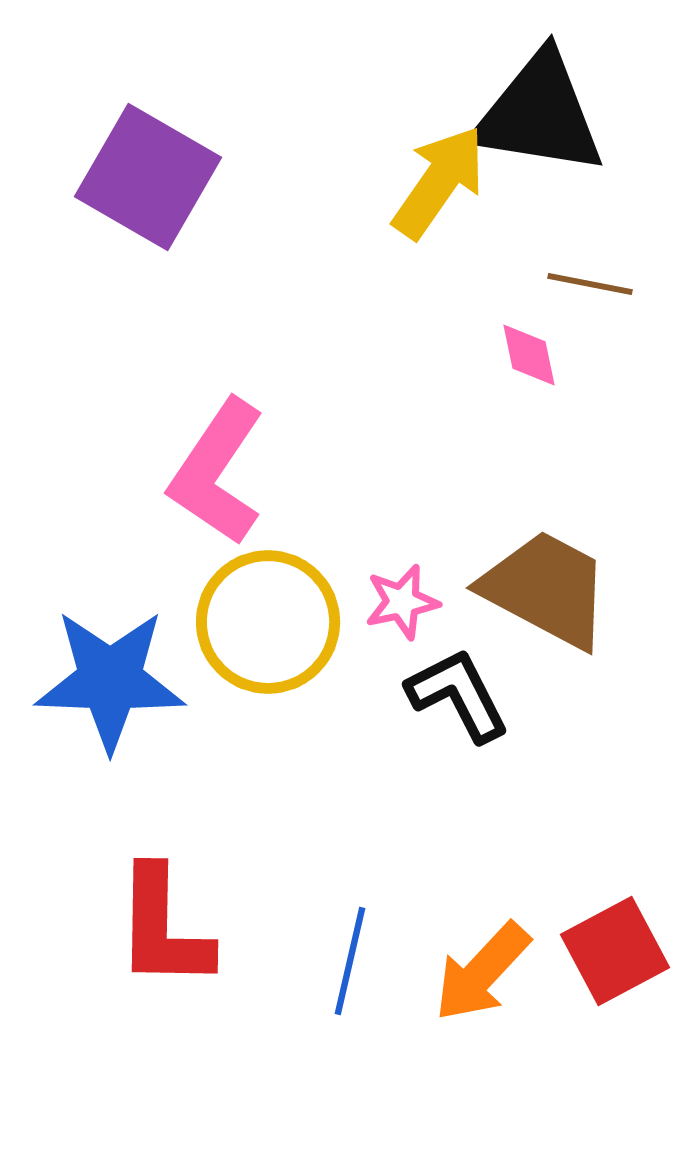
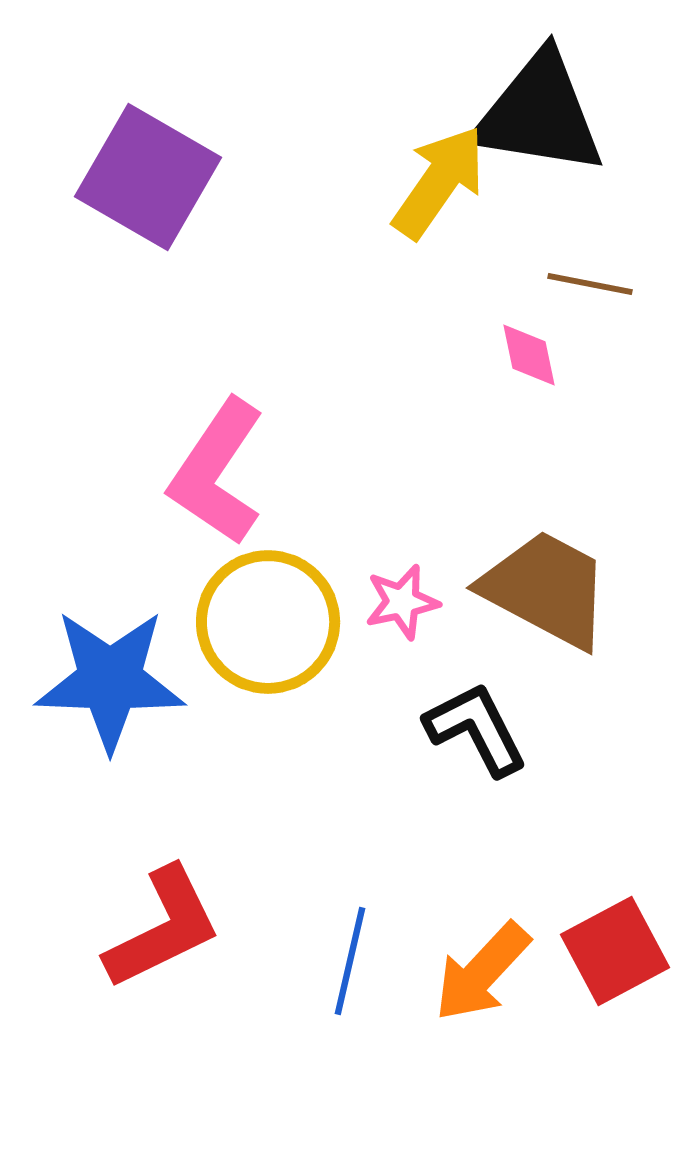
black L-shape: moved 18 px right, 34 px down
red L-shape: rotated 117 degrees counterclockwise
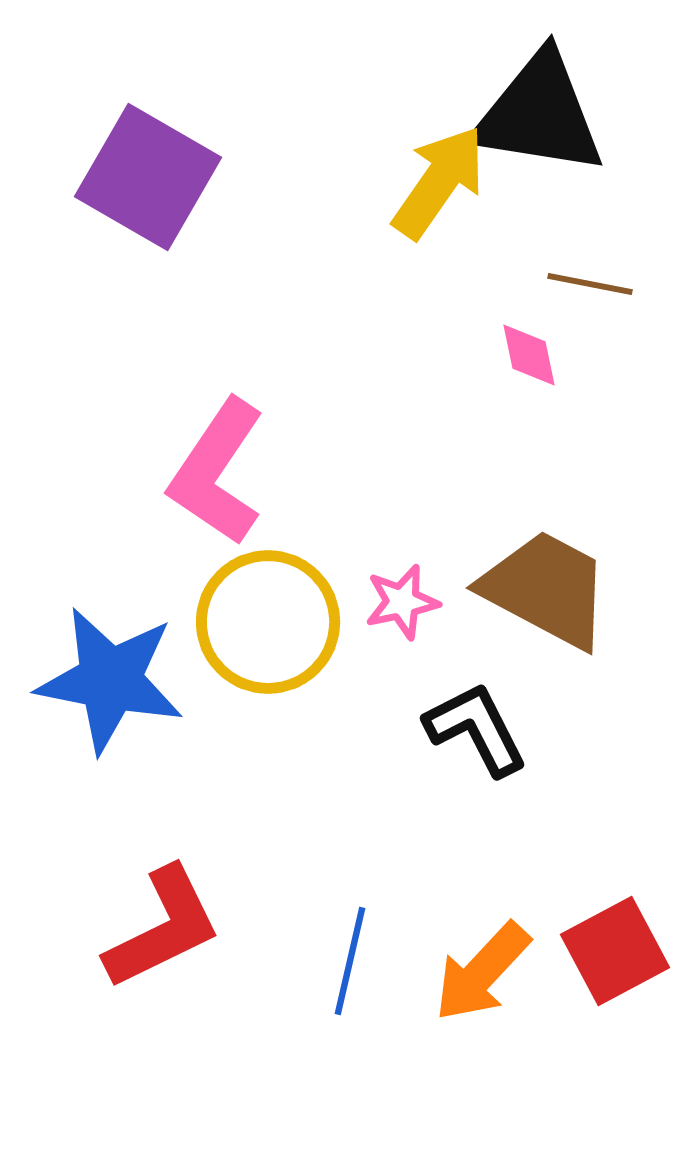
blue star: rotated 9 degrees clockwise
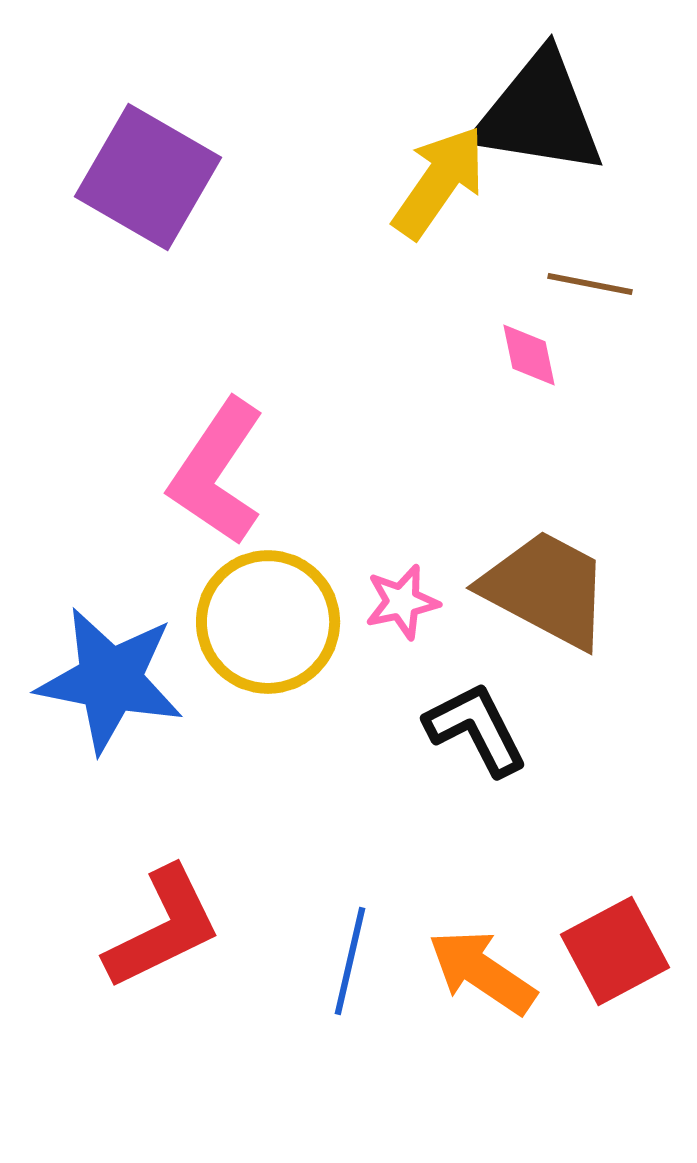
orange arrow: rotated 81 degrees clockwise
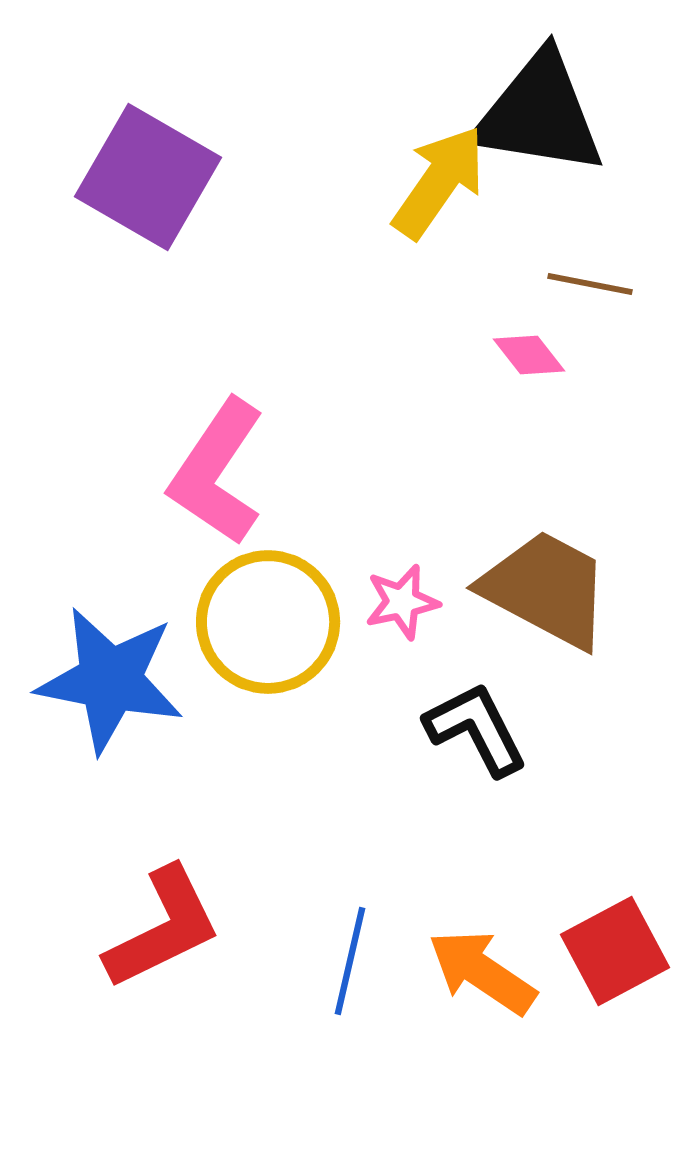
pink diamond: rotated 26 degrees counterclockwise
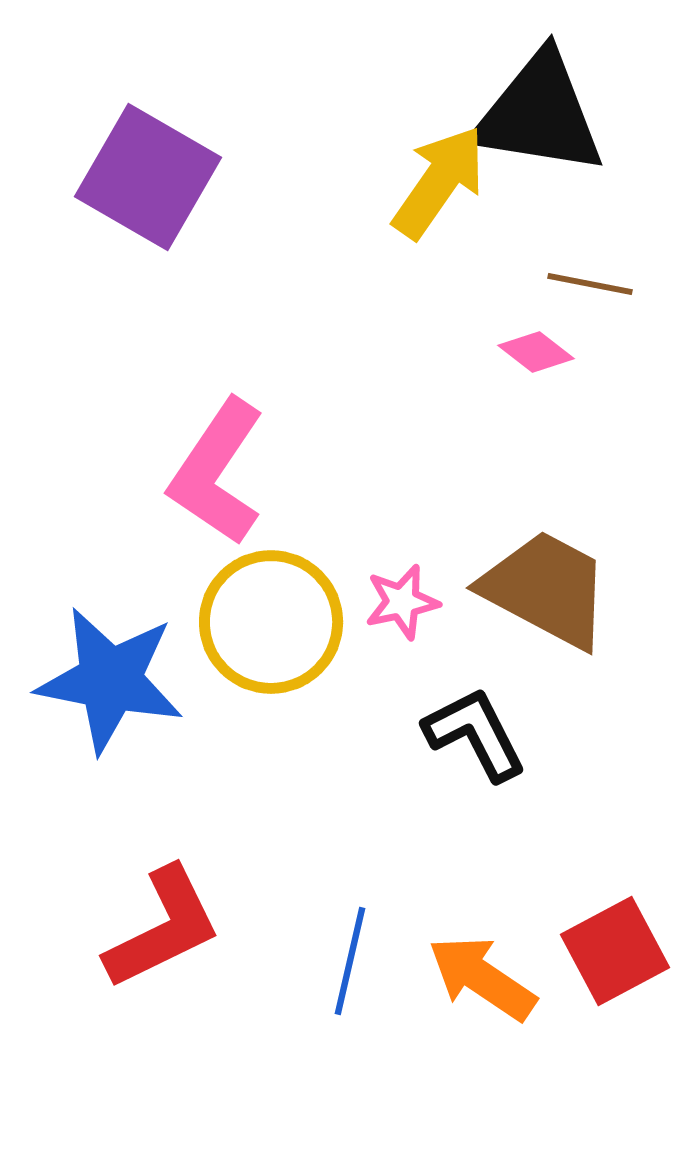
pink diamond: moved 7 px right, 3 px up; rotated 14 degrees counterclockwise
yellow circle: moved 3 px right
black L-shape: moved 1 px left, 5 px down
orange arrow: moved 6 px down
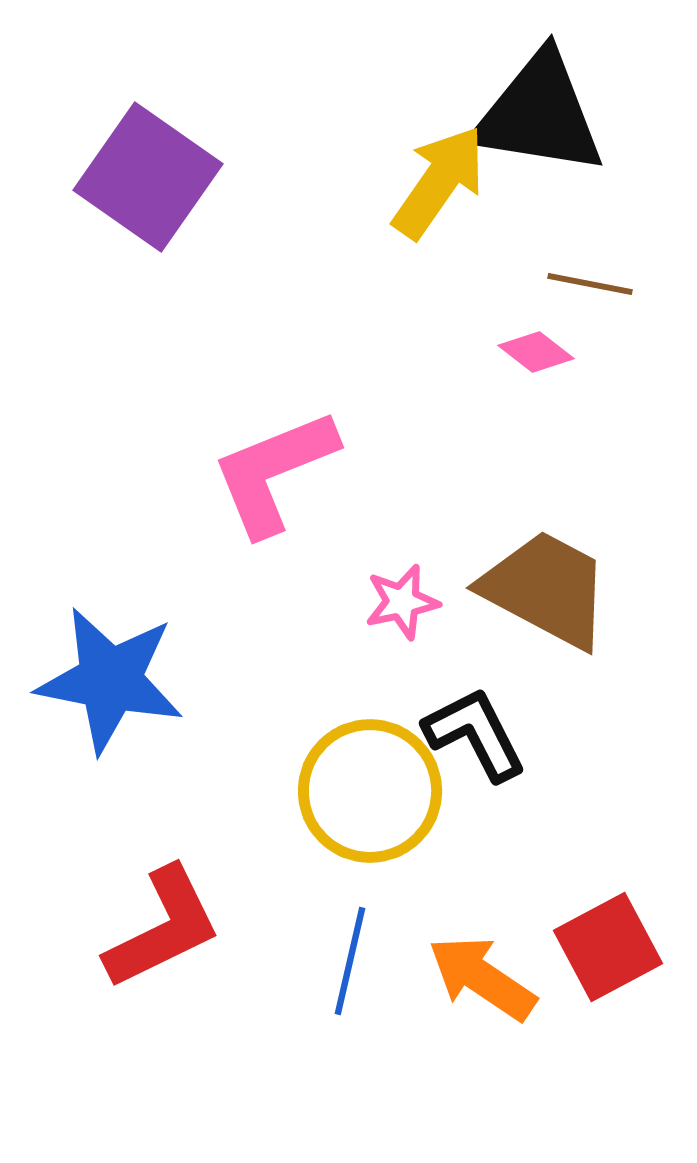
purple square: rotated 5 degrees clockwise
pink L-shape: moved 57 px right; rotated 34 degrees clockwise
yellow circle: moved 99 px right, 169 px down
red square: moved 7 px left, 4 px up
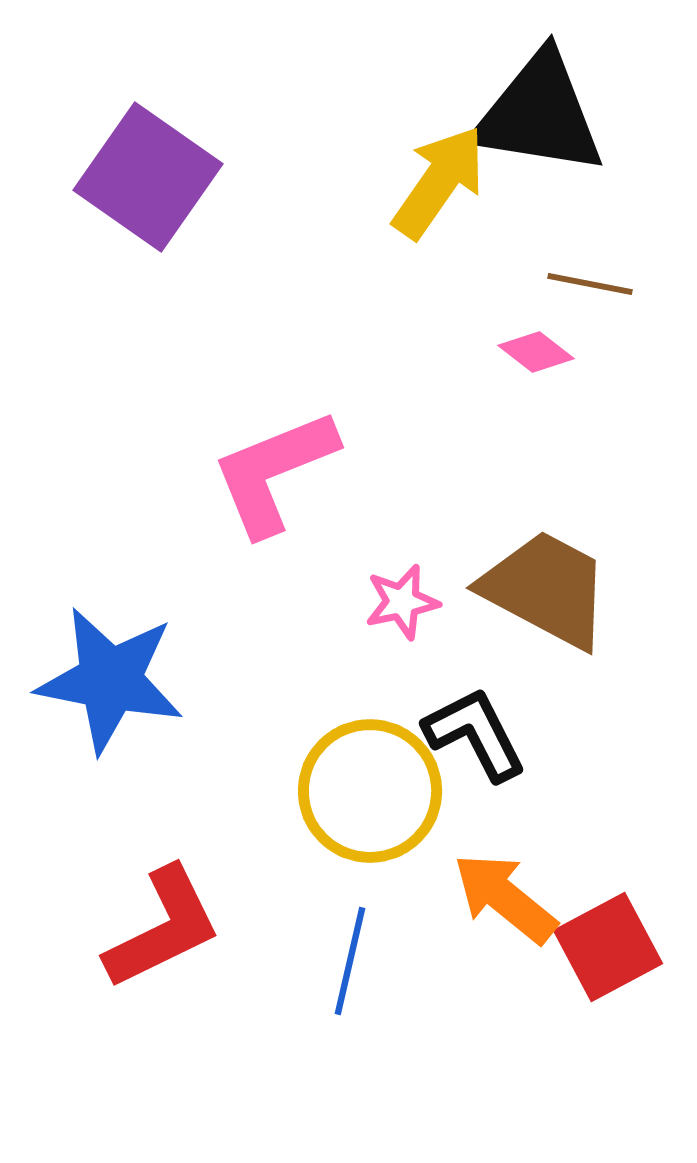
orange arrow: moved 23 px right, 80 px up; rotated 5 degrees clockwise
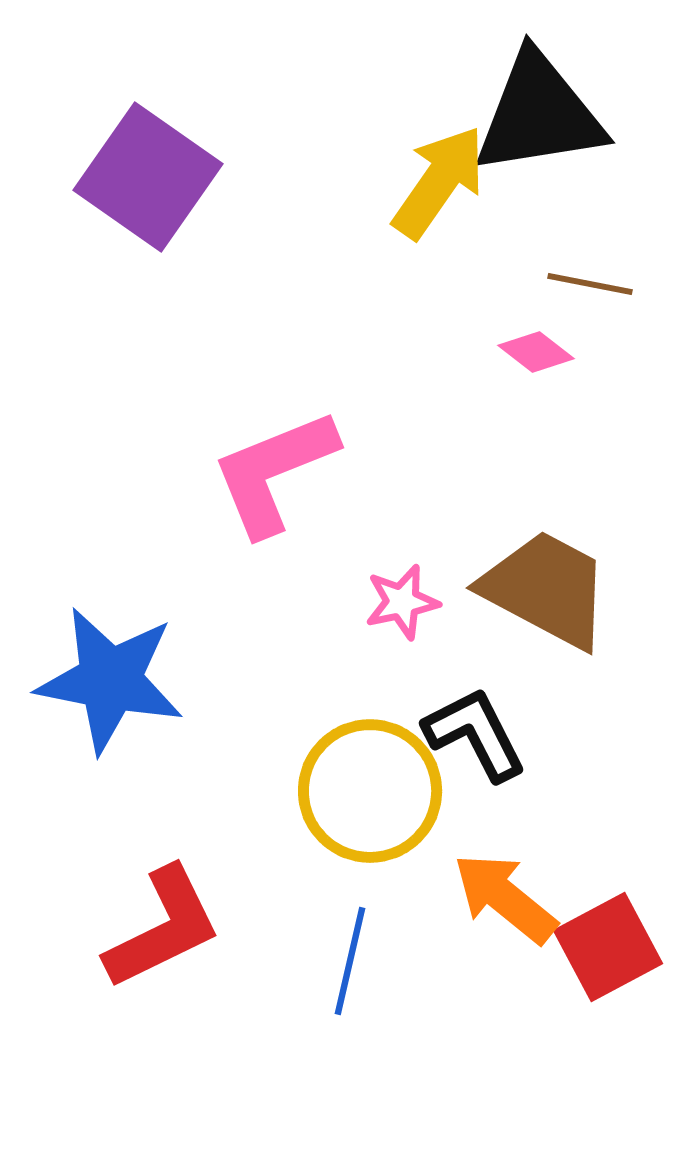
black triangle: rotated 18 degrees counterclockwise
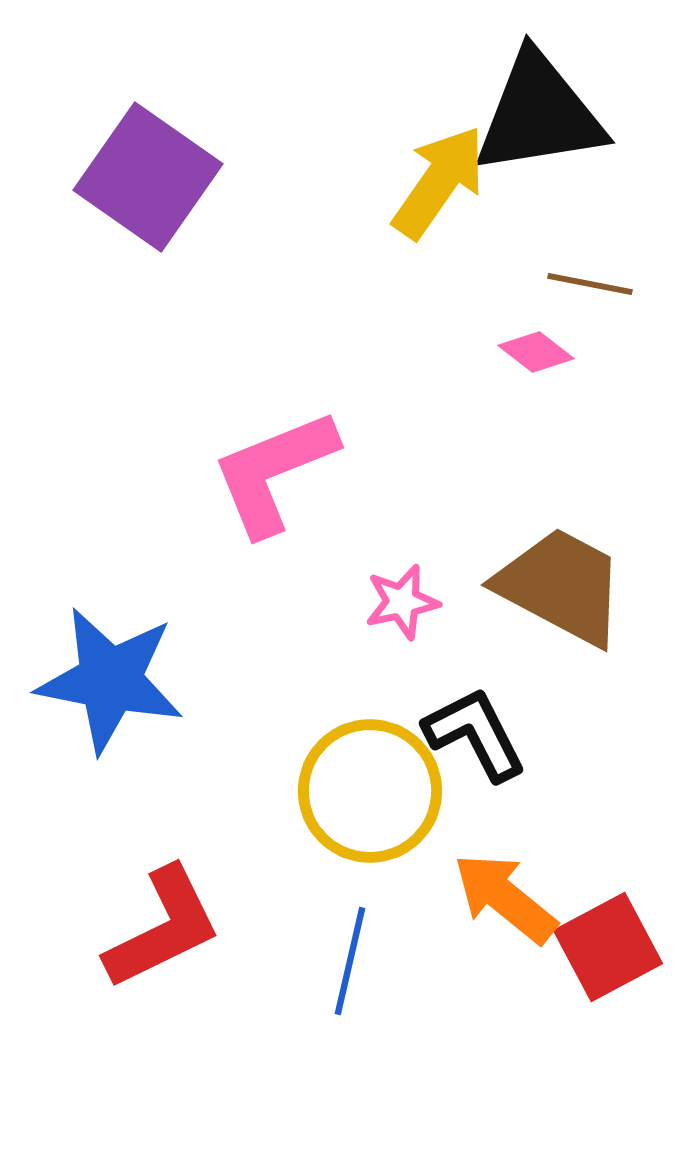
brown trapezoid: moved 15 px right, 3 px up
